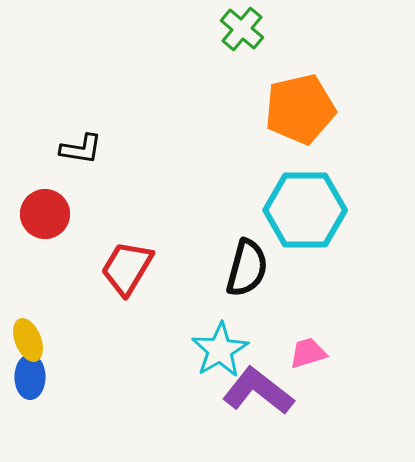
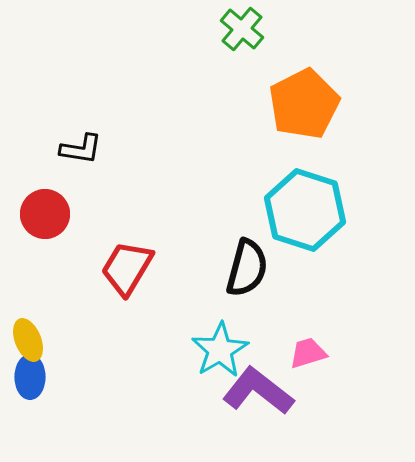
orange pentagon: moved 4 px right, 5 px up; rotated 14 degrees counterclockwise
cyan hexagon: rotated 18 degrees clockwise
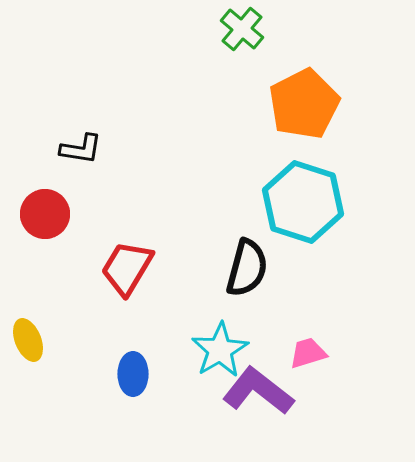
cyan hexagon: moved 2 px left, 8 px up
blue ellipse: moved 103 px right, 3 px up
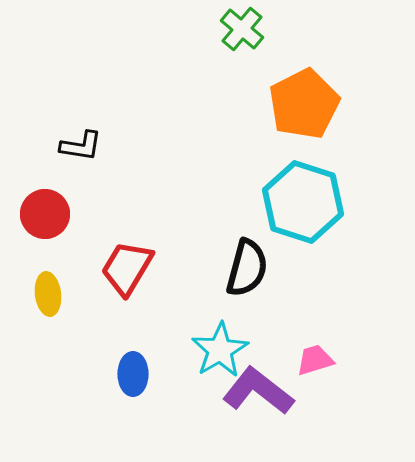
black L-shape: moved 3 px up
yellow ellipse: moved 20 px right, 46 px up; rotated 15 degrees clockwise
pink trapezoid: moved 7 px right, 7 px down
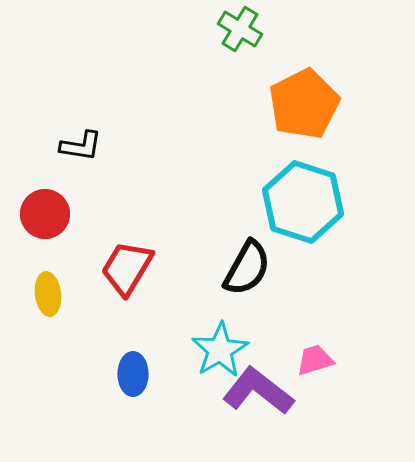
green cross: moved 2 px left; rotated 9 degrees counterclockwise
black semicircle: rotated 14 degrees clockwise
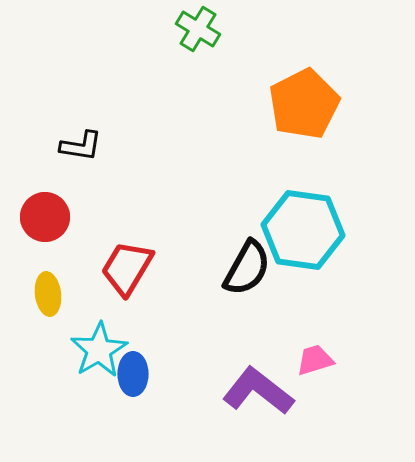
green cross: moved 42 px left
cyan hexagon: moved 28 px down; rotated 10 degrees counterclockwise
red circle: moved 3 px down
cyan star: moved 121 px left
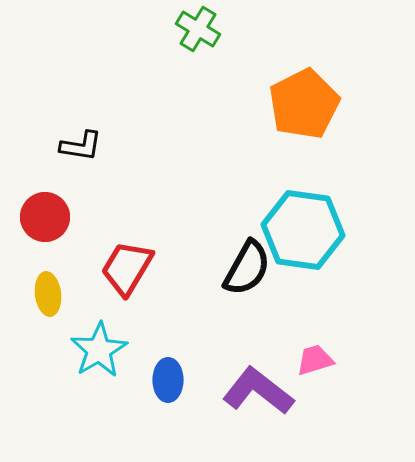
blue ellipse: moved 35 px right, 6 px down
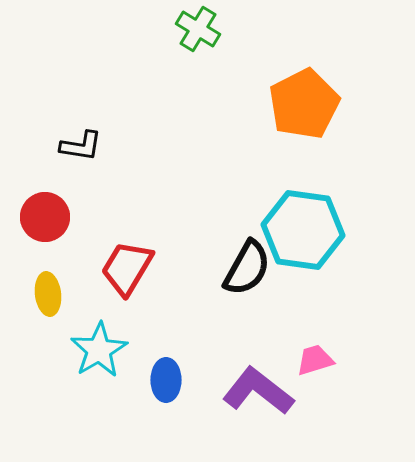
blue ellipse: moved 2 px left
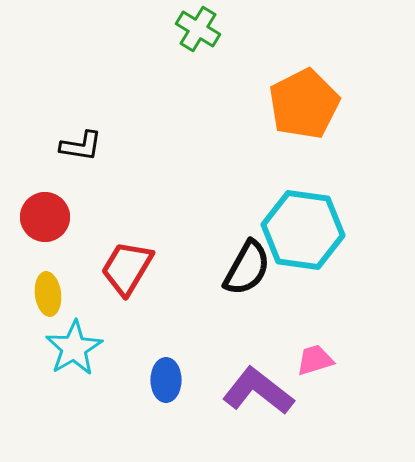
cyan star: moved 25 px left, 2 px up
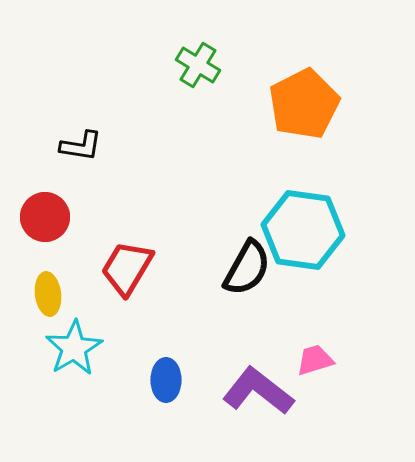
green cross: moved 36 px down
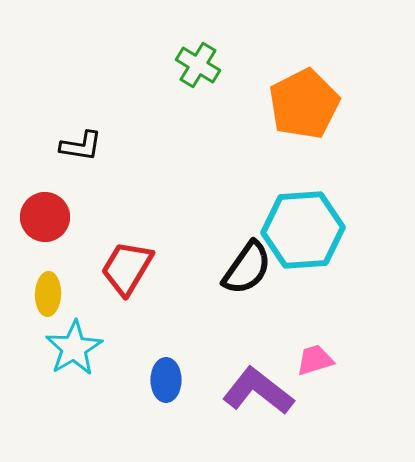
cyan hexagon: rotated 12 degrees counterclockwise
black semicircle: rotated 6 degrees clockwise
yellow ellipse: rotated 9 degrees clockwise
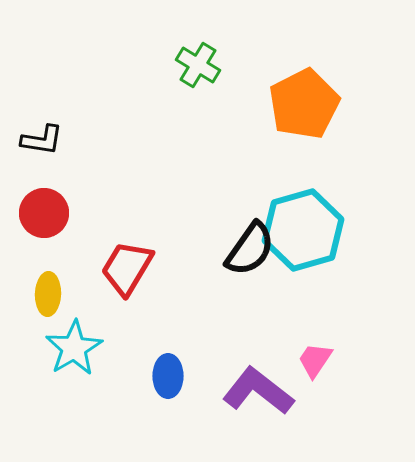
black L-shape: moved 39 px left, 6 px up
red circle: moved 1 px left, 4 px up
cyan hexagon: rotated 12 degrees counterclockwise
black semicircle: moved 3 px right, 19 px up
pink trapezoid: rotated 39 degrees counterclockwise
blue ellipse: moved 2 px right, 4 px up
